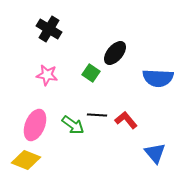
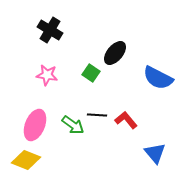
black cross: moved 1 px right, 1 px down
blue semicircle: rotated 24 degrees clockwise
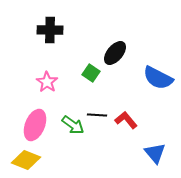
black cross: rotated 30 degrees counterclockwise
pink star: moved 7 px down; rotated 25 degrees clockwise
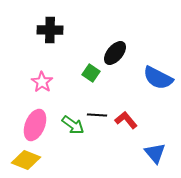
pink star: moved 5 px left
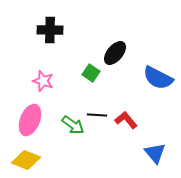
pink star: moved 1 px right, 1 px up; rotated 15 degrees counterclockwise
pink ellipse: moved 5 px left, 5 px up
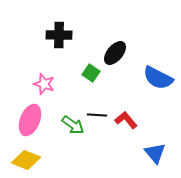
black cross: moved 9 px right, 5 px down
pink star: moved 1 px right, 3 px down
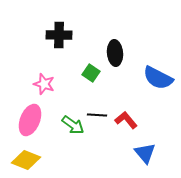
black ellipse: rotated 45 degrees counterclockwise
blue triangle: moved 10 px left
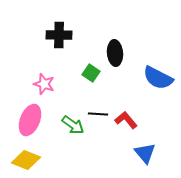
black line: moved 1 px right, 1 px up
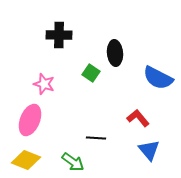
black line: moved 2 px left, 24 px down
red L-shape: moved 12 px right, 2 px up
green arrow: moved 37 px down
blue triangle: moved 4 px right, 3 px up
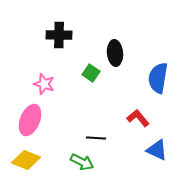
blue semicircle: rotated 72 degrees clockwise
blue triangle: moved 8 px right; rotated 25 degrees counterclockwise
green arrow: moved 9 px right; rotated 10 degrees counterclockwise
